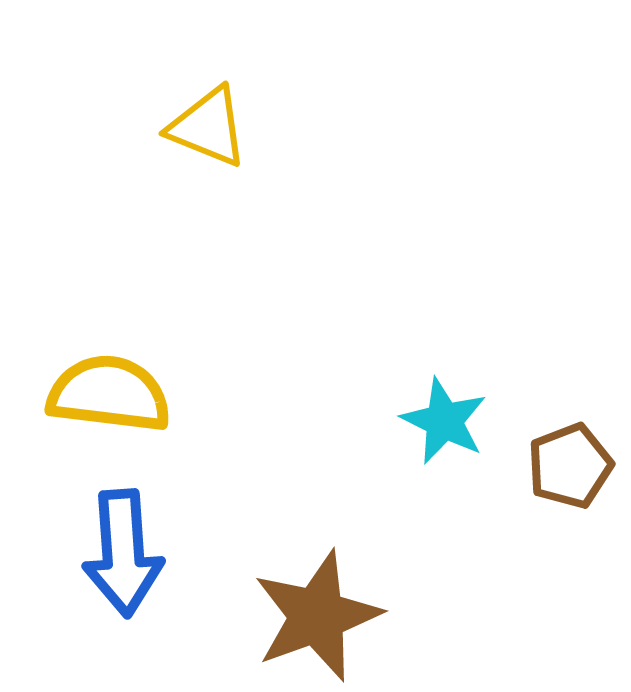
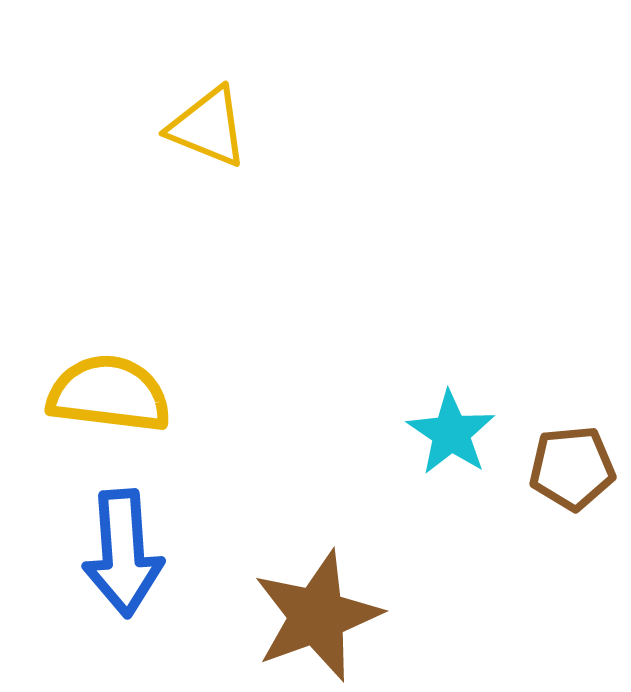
cyan star: moved 7 px right, 12 px down; rotated 8 degrees clockwise
brown pentagon: moved 2 px right, 2 px down; rotated 16 degrees clockwise
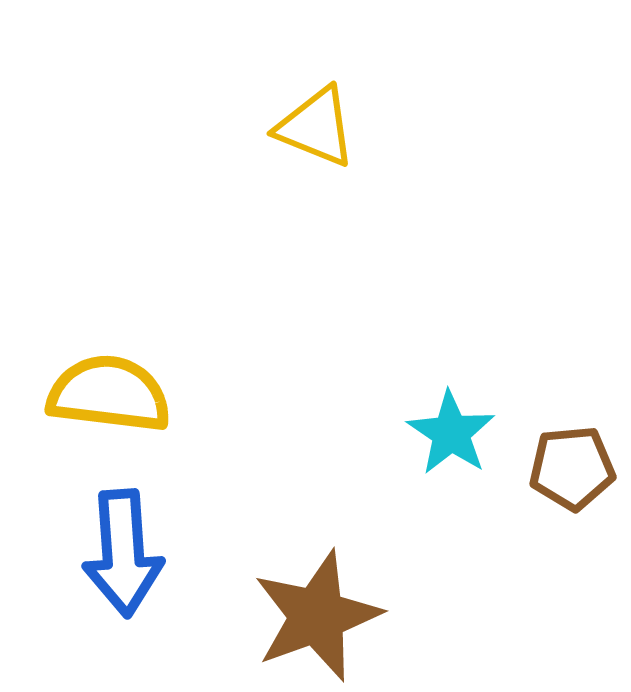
yellow triangle: moved 108 px right
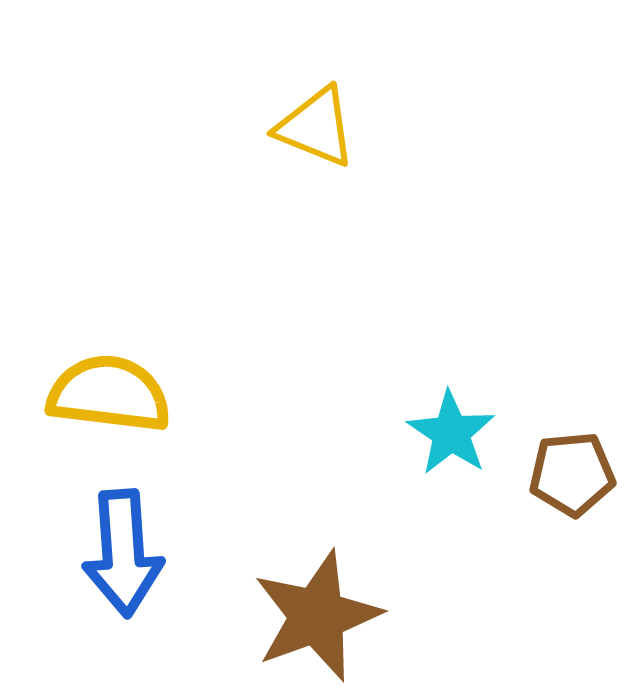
brown pentagon: moved 6 px down
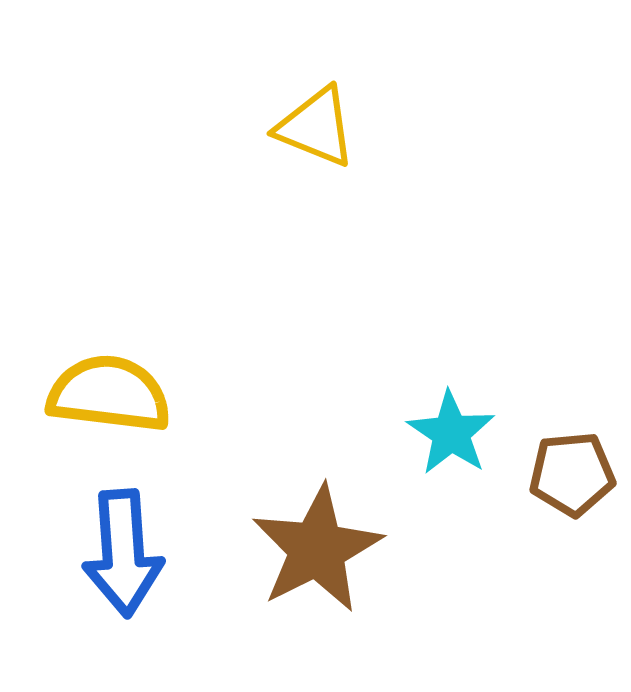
brown star: moved 67 px up; rotated 7 degrees counterclockwise
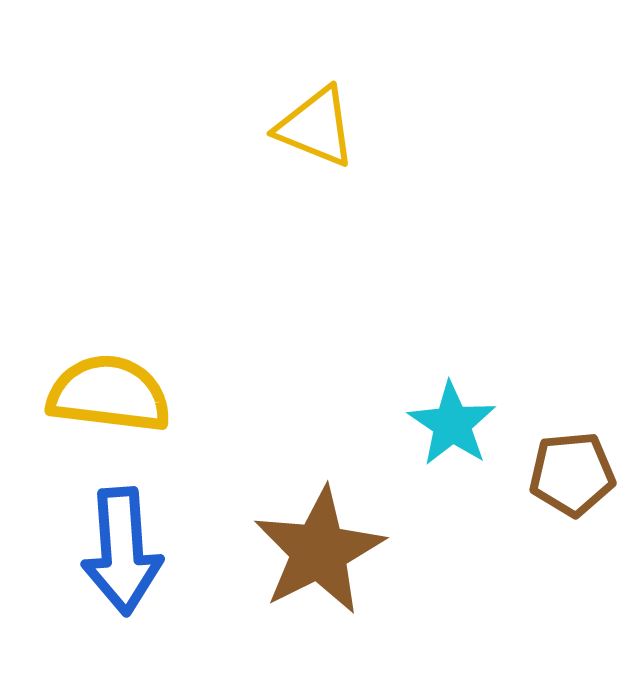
cyan star: moved 1 px right, 9 px up
brown star: moved 2 px right, 2 px down
blue arrow: moved 1 px left, 2 px up
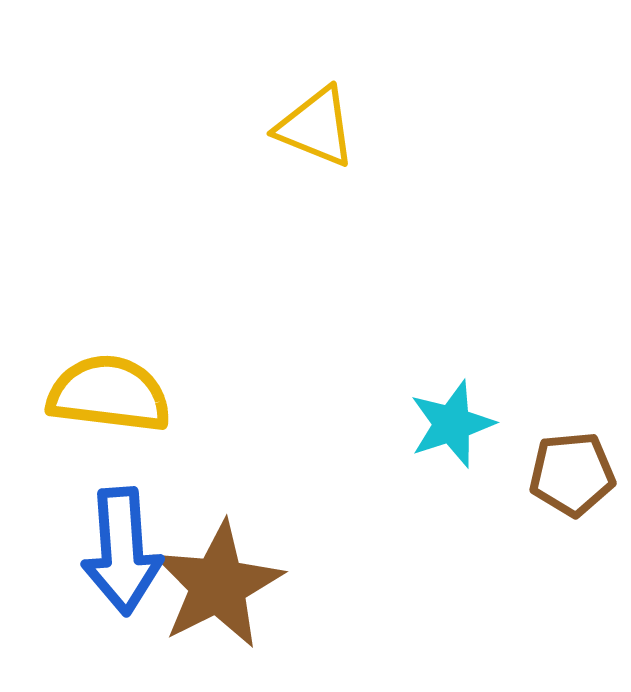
cyan star: rotated 20 degrees clockwise
brown star: moved 101 px left, 34 px down
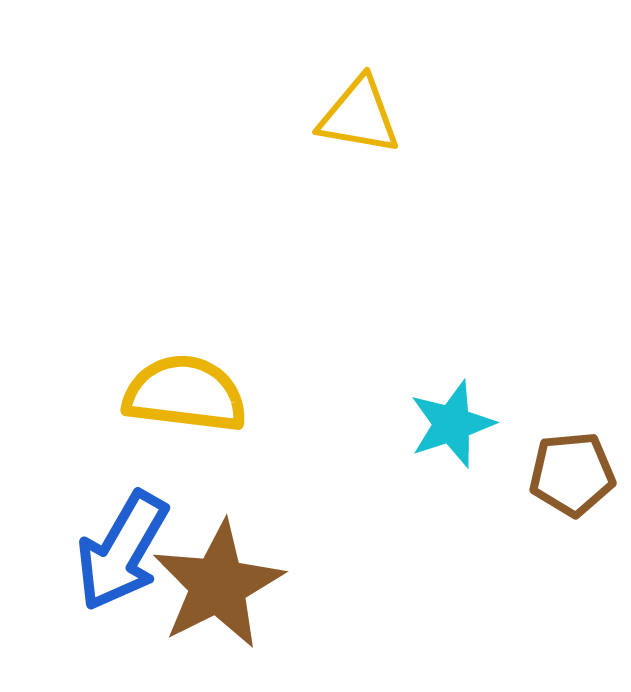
yellow triangle: moved 43 px right, 11 px up; rotated 12 degrees counterclockwise
yellow semicircle: moved 76 px right
blue arrow: rotated 34 degrees clockwise
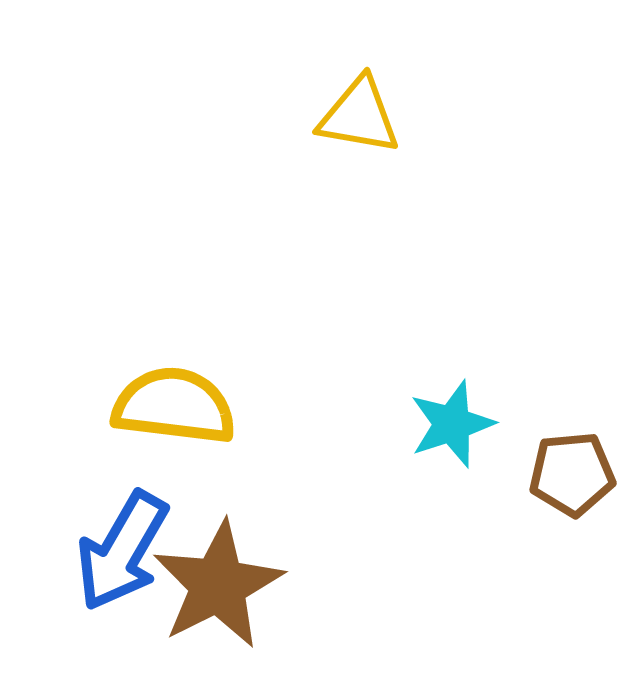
yellow semicircle: moved 11 px left, 12 px down
